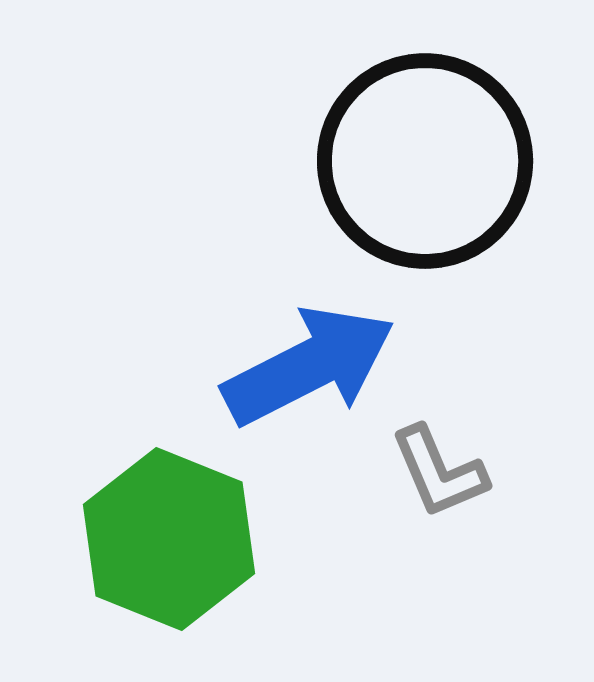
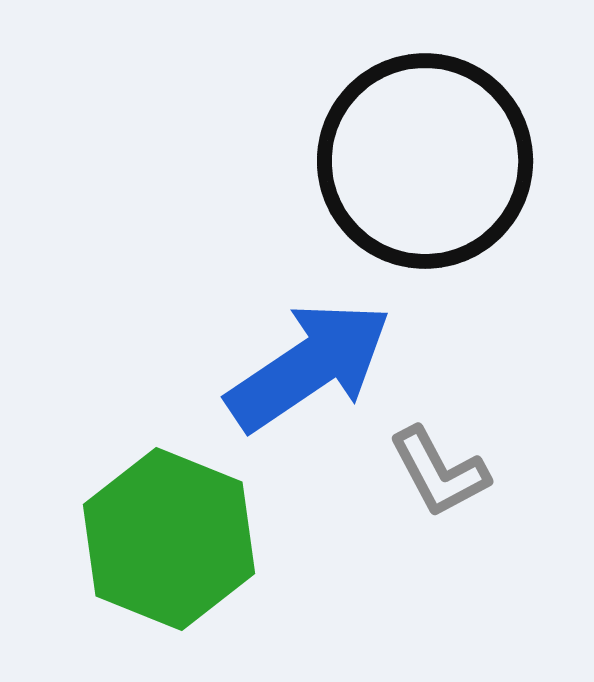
blue arrow: rotated 7 degrees counterclockwise
gray L-shape: rotated 5 degrees counterclockwise
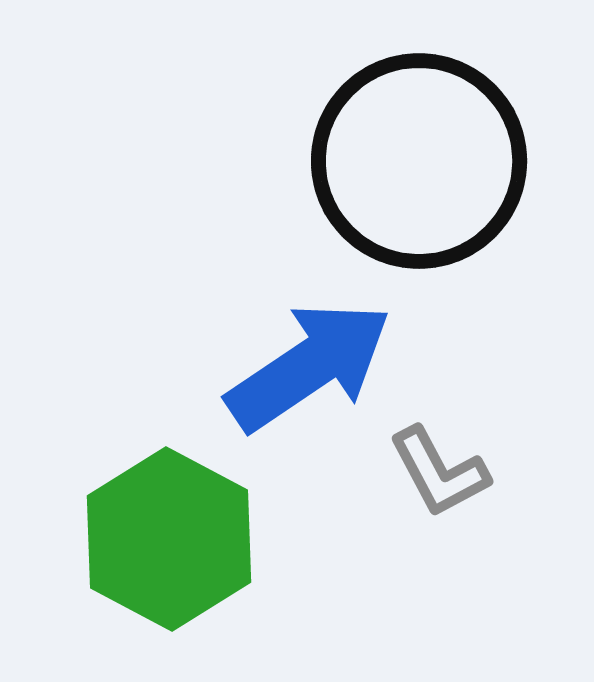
black circle: moved 6 px left
green hexagon: rotated 6 degrees clockwise
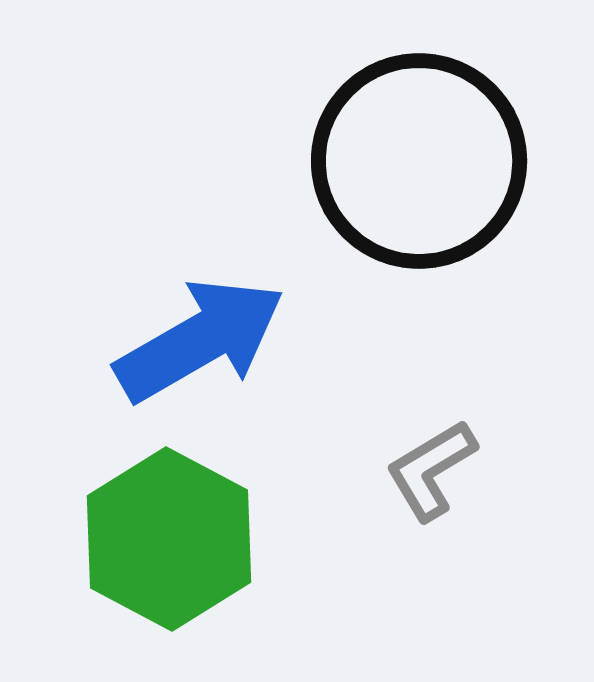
blue arrow: moved 109 px left, 26 px up; rotated 4 degrees clockwise
gray L-shape: moved 8 px left, 2 px up; rotated 87 degrees clockwise
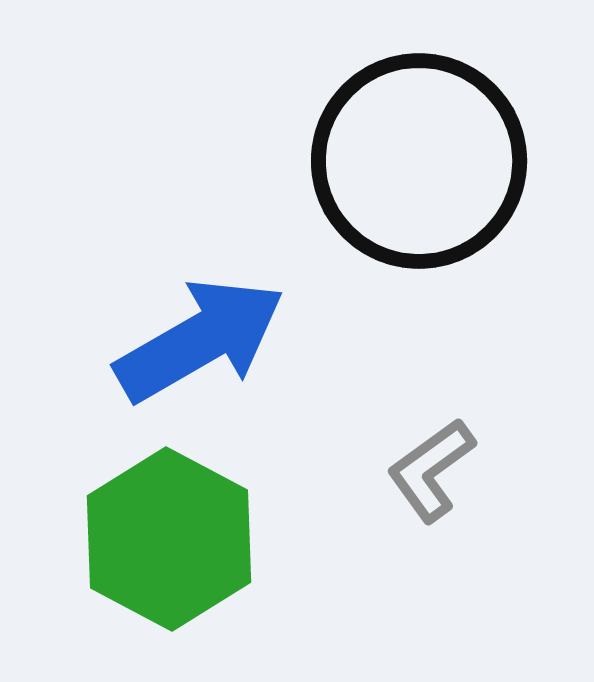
gray L-shape: rotated 5 degrees counterclockwise
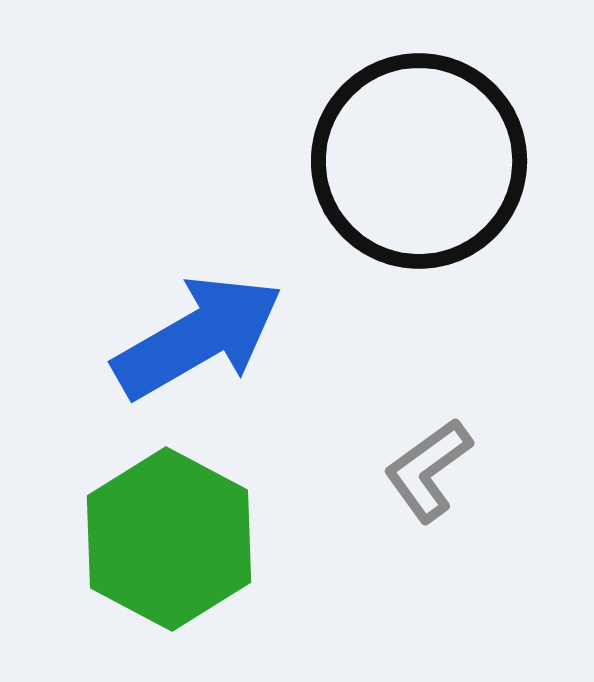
blue arrow: moved 2 px left, 3 px up
gray L-shape: moved 3 px left
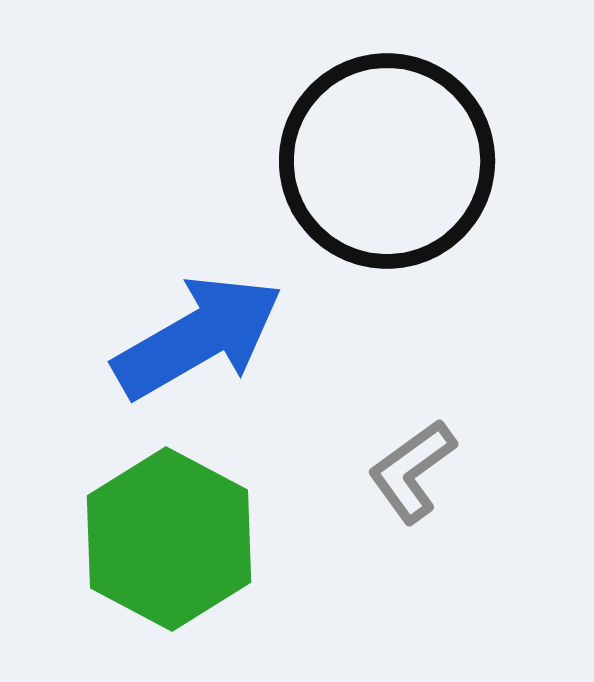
black circle: moved 32 px left
gray L-shape: moved 16 px left, 1 px down
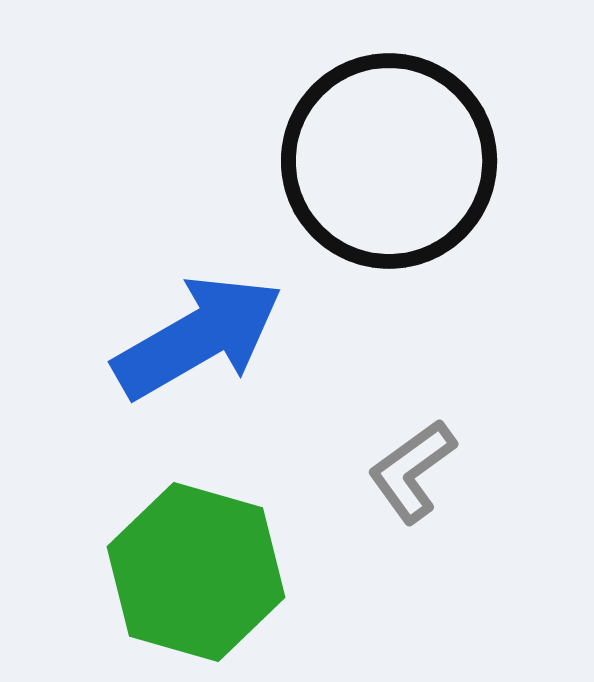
black circle: moved 2 px right
green hexagon: moved 27 px right, 33 px down; rotated 12 degrees counterclockwise
